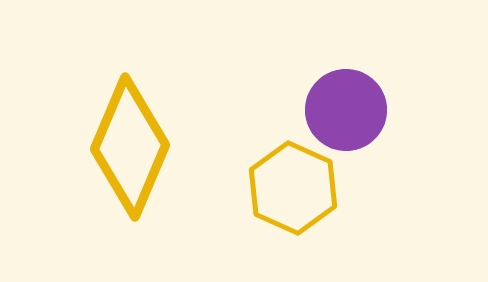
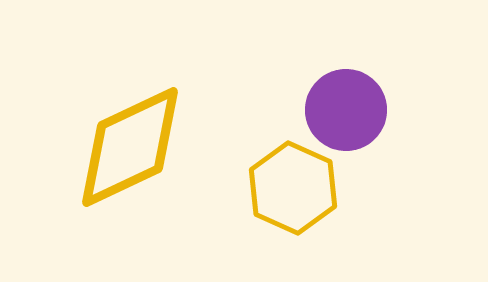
yellow diamond: rotated 42 degrees clockwise
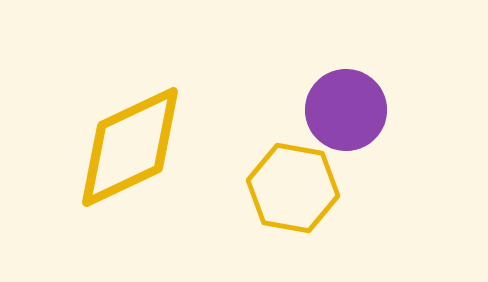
yellow hexagon: rotated 14 degrees counterclockwise
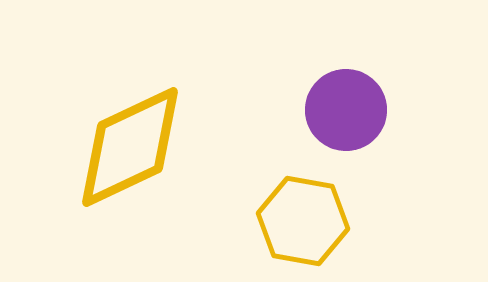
yellow hexagon: moved 10 px right, 33 px down
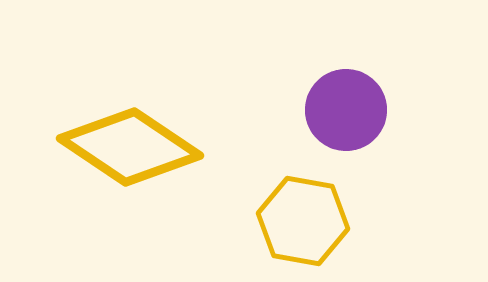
yellow diamond: rotated 59 degrees clockwise
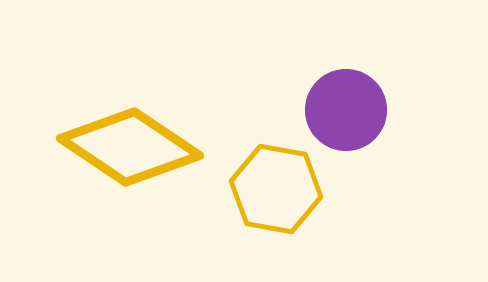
yellow hexagon: moved 27 px left, 32 px up
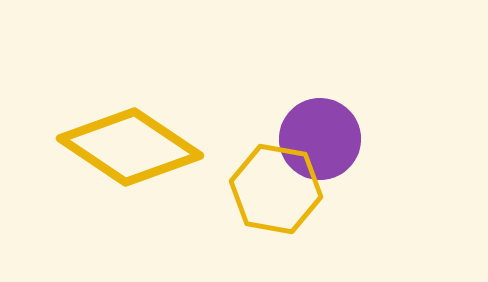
purple circle: moved 26 px left, 29 px down
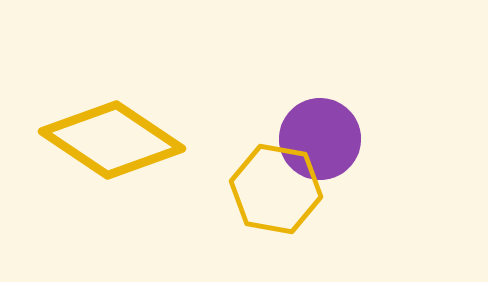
yellow diamond: moved 18 px left, 7 px up
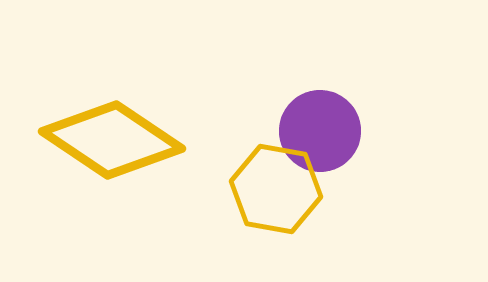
purple circle: moved 8 px up
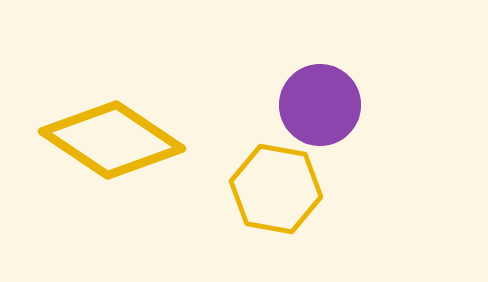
purple circle: moved 26 px up
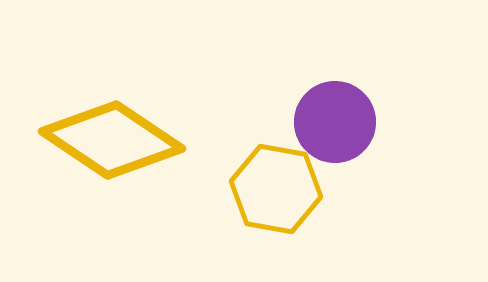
purple circle: moved 15 px right, 17 px down
